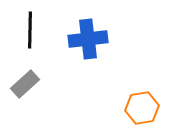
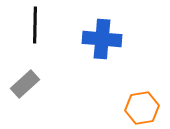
black line: moved 5 px right, 5 px up
blue cross: moved 14 px right; rotated 12 degrees clockwise
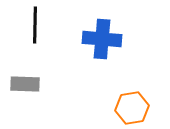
gray rectangle: rotated 44 degrees clockwise
orange hexagon: moved 10 px left
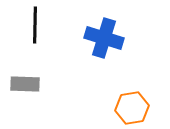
blue cross: moved 2 px right, 1 px up; rotated 12 degrees clockwise
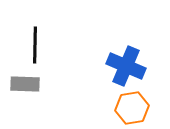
black line: moved 20 px down
blue cross: moved 22 px right, 28 px down; rotated 6 degrees clockwise
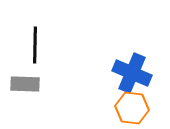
blue cross: moved 6 px right, 7 px down
orange hexagon: rotated 16 degrees clockwise
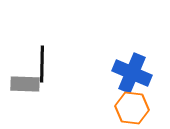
black line: moved 7 px right, 19 px down
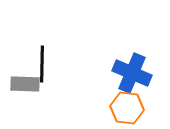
orange hexagon: moved 5 px left
